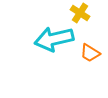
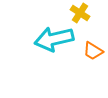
orange trapezoid: moved 3 px right, 2 px up
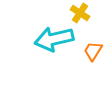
orange trapezoid: rotated 90 degrees clockwise
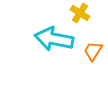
cyan arrow: rotated 24 degrees clockwise
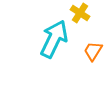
cyan arrow: rotated 105 degrees clockwise
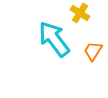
cyan arrow: rotated 63 degrees counterclockwise
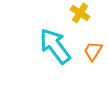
cyan arrow: moved 1 px right, 7 px down
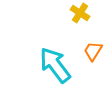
cyan arrow: moved 19 px down
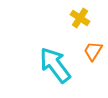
yellow cross: moved 5 px down
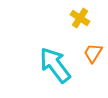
orange trapezoid: moved 2 px down
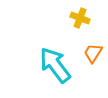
yellow cross: rotated 12 degrees counterclockwise
